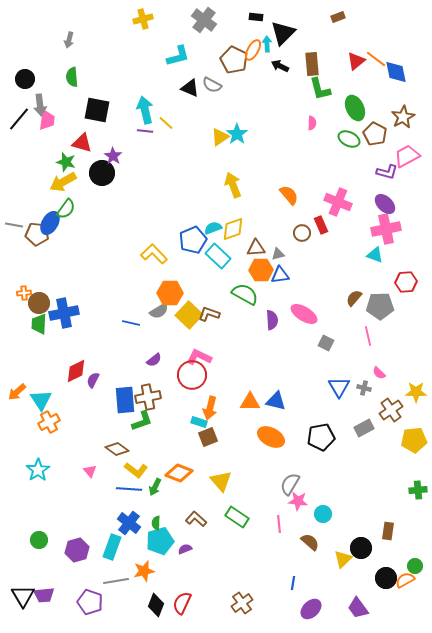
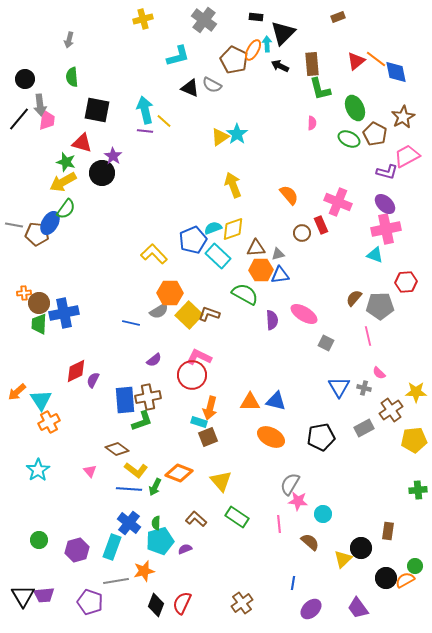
yellow line at (166, 123): moved 2 px left, 2 px up
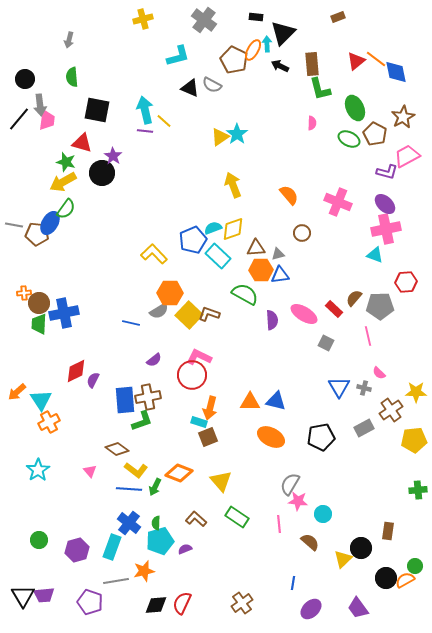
red rectangle at (321, 225): moved 13 px right, 84 px down; rotated 24 degrees counterclockwise
black diamond at (156, 605): rotated 65 degrees clockwise
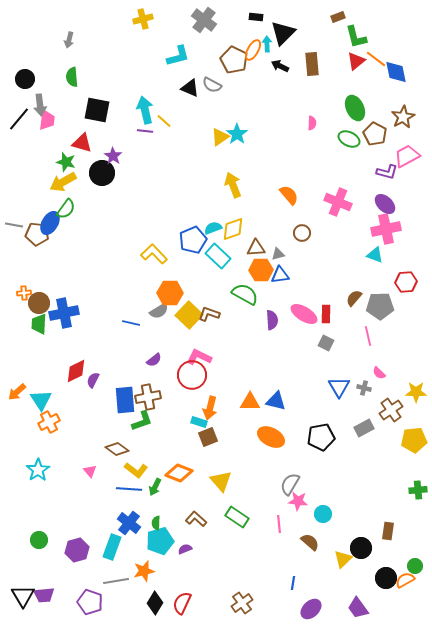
green L-shape at (320, 89): moved 36 px right, 52 px up
red rectangle at (334, 309): moved 8 px left, 5 px down; rotated 48 degrees clockwise
black diamond at (156, 605): moved 1 px left, 2 px up; rotated 55 degrees counterclockwise
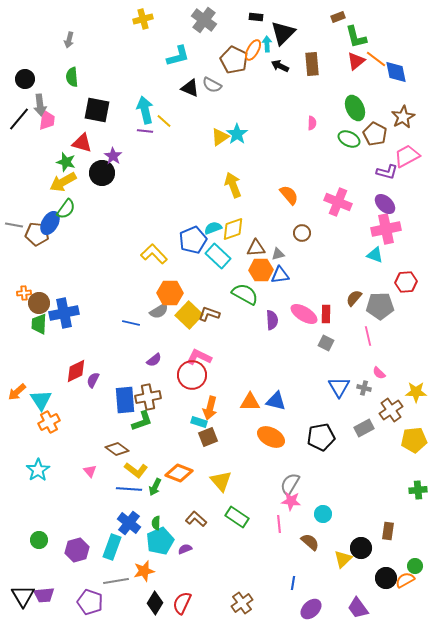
pink star at (298, 501): moved 7 px left
cyan pentagon at (160, 541): rotated 8 degrees counterclockwise
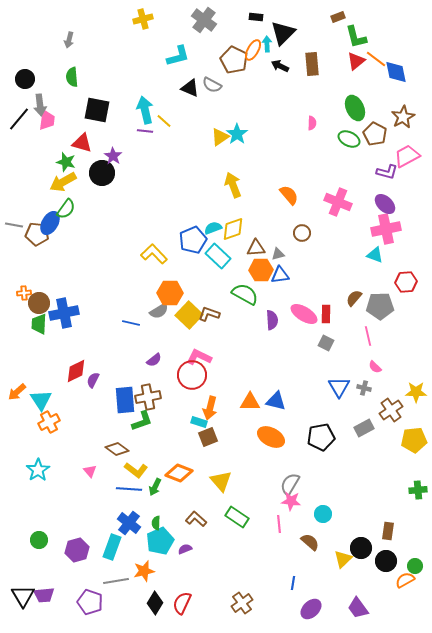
pink semicircle at (379, 373): moved 4 px left, 6 px up
black circle at (386, 578): moved 17 px up
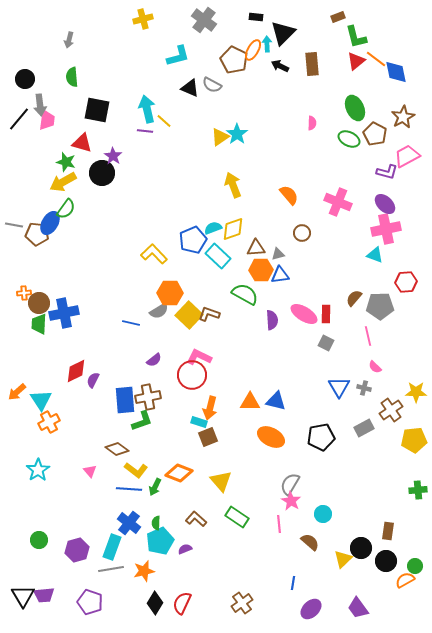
cyan arrow at (145, 110): moved 2 px right, 1 px up
pink star at (291, 501): rotated 24 degrees clockwise
gray line at (116, 581): moved 5 px left, 12 px up
